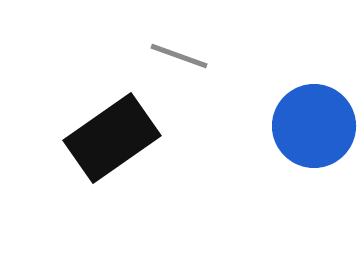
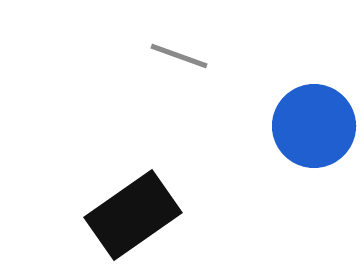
black rectangle: moved 21 px right, 77 px down
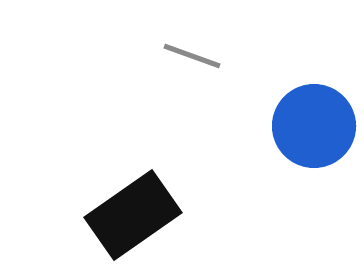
gray line: moved 13 px right
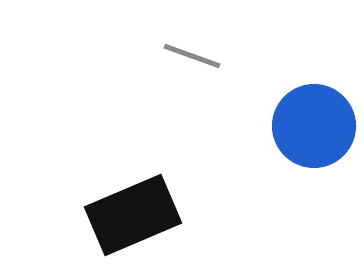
black rectangle: rotated 12 degrees clockwise
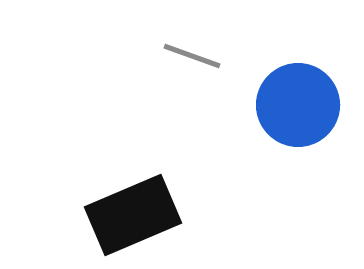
blue circle: moved 16 px left, 21 px up
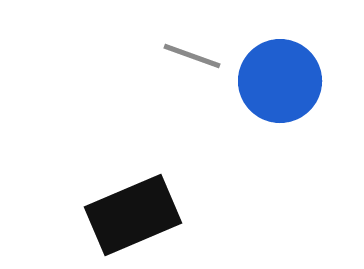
blue circle: moved 18 px left, 24 px up
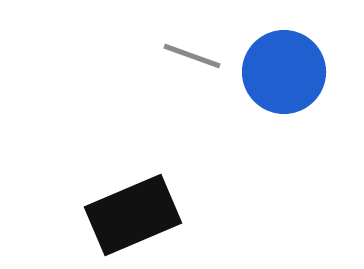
blue circle: moved 4 px right, 9 px up
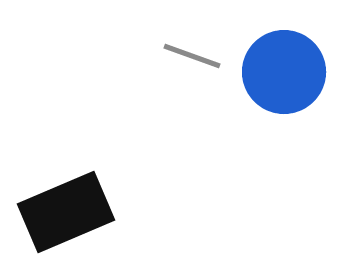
black rectangle: moved 67 px left, 3 px up
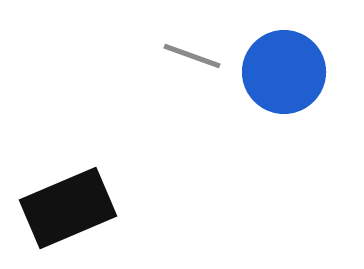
black rectangle: moved 2 px right, 4 px up
